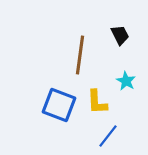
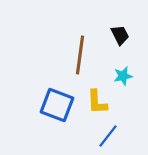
cyan star: moved 3 px left, 5 px up; rotated 30 degrees clockwise
blue square: moved 2 px left
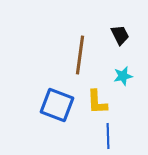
blue line: rotated 40 degrees counterclockwise
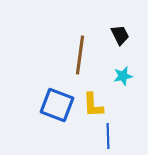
yellow L-shape: moved 4 px left, 3 px down
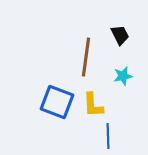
brown line: moved 6 px right, 2 px down
blue square: moved 3 px up
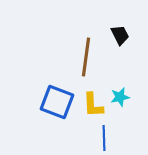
cyan star: moved 3 px left, 21 px down
blue line: moved 4 px left, 2 px down
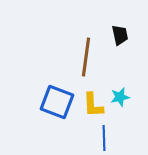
black trapezoid: rotated 15 degrees clockwise
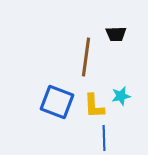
black trapezoid: moved 4 px left, 1 px up; rotated 100 degrees clockwise
cyan star: moved 1 px right, 1 px up
yellow L-shape: moved 1 px right, 1 px down
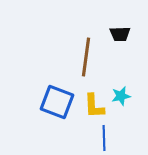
black trapezoid: moved 4 px right
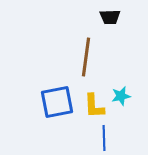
black trapezoid: moved 10 px left, 17 px up
blue square: rotated 32 degrees counterclockwise
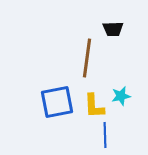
black trapezoid: moved 3 px right, 12 px down
brown line: moved 1 px right, 1 px down
blue line: moved 1 px right, 3 px up
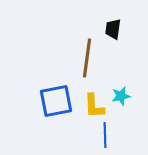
black trapezoid: rotated 100 degrees clockwise
blue square: moved 1 px left, 1 px up
